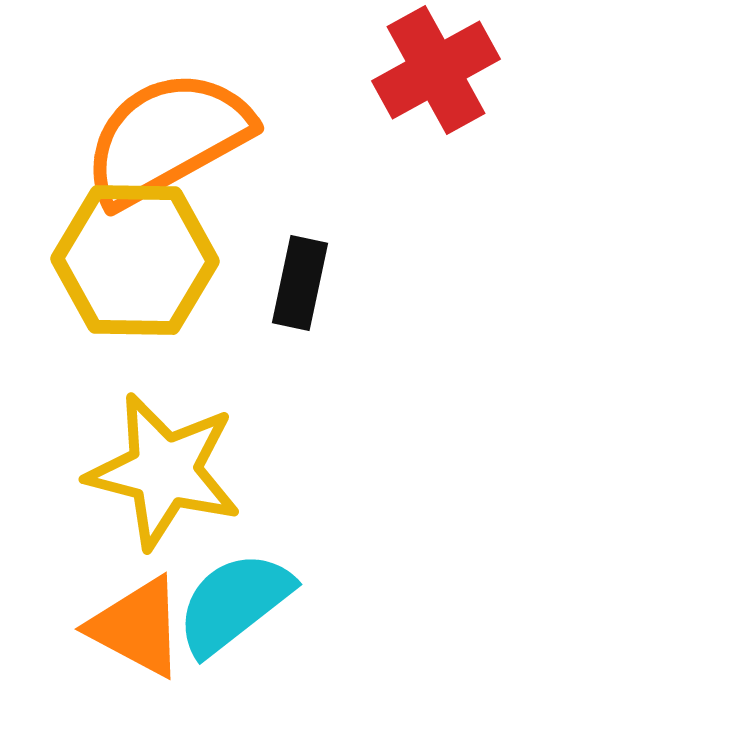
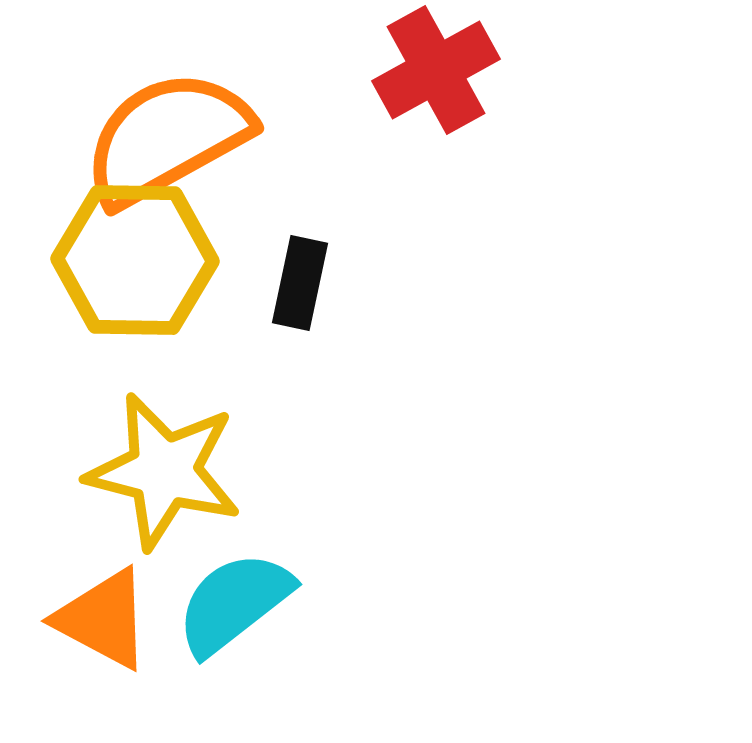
orange triangle: moved 34 px left, 8 px up
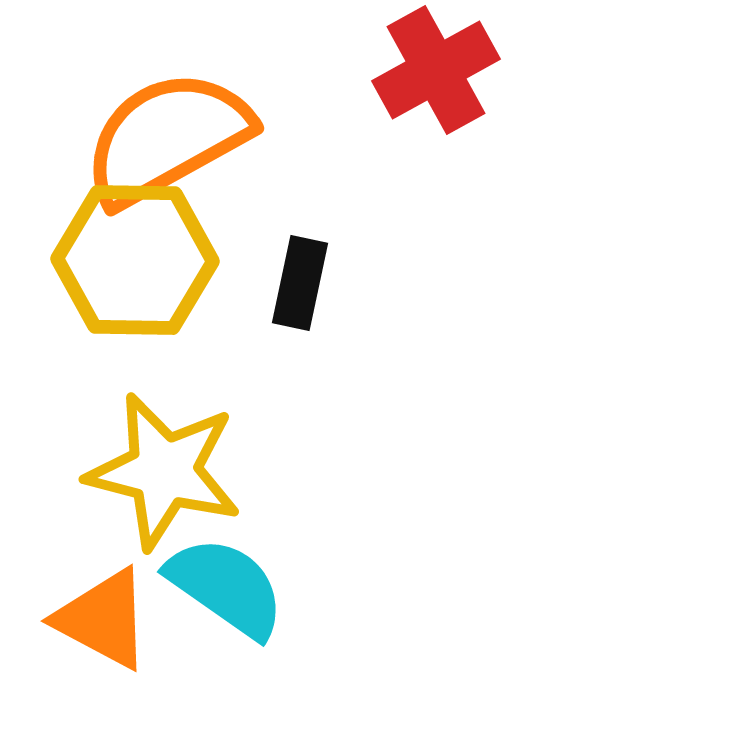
cyan semicircle: moved 8 px left, 16 px up; rotated 73 degrees clockwise
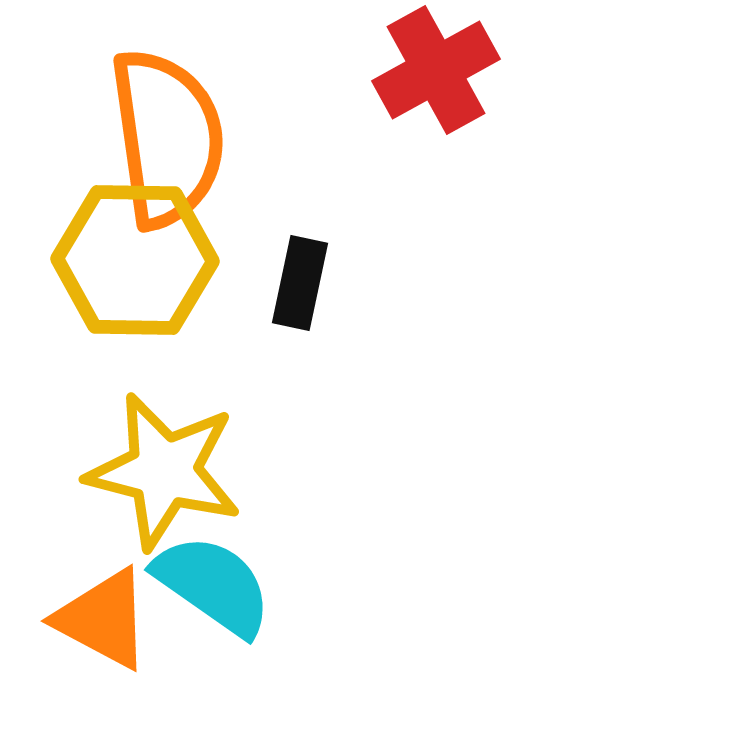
orange semicircle: rotated 111 degrees clockwise
cyan semicircle: moved 13 px left, 2 px up
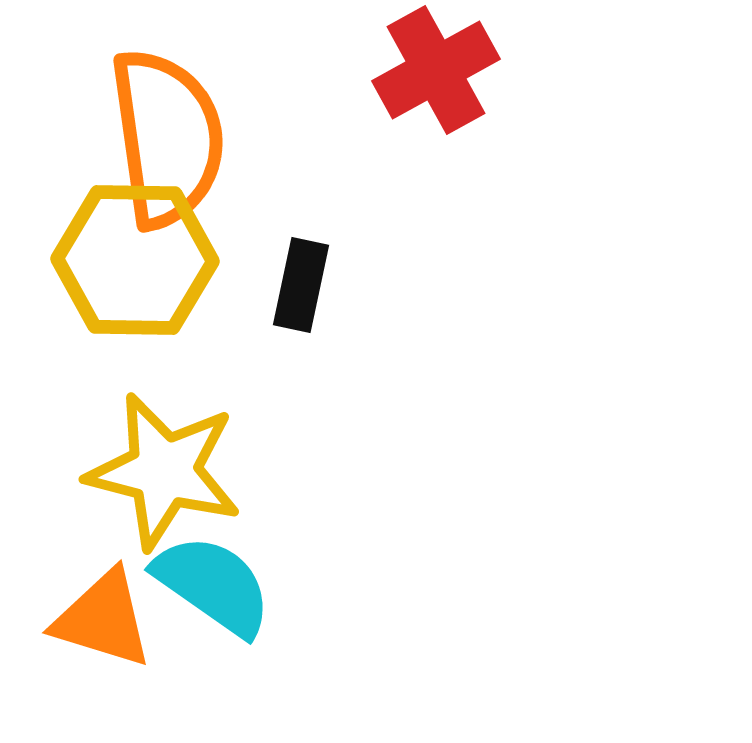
black rectangle: moved 1 px right, 2 px down
orange triangle: rotated 11 degrees counterclockwise
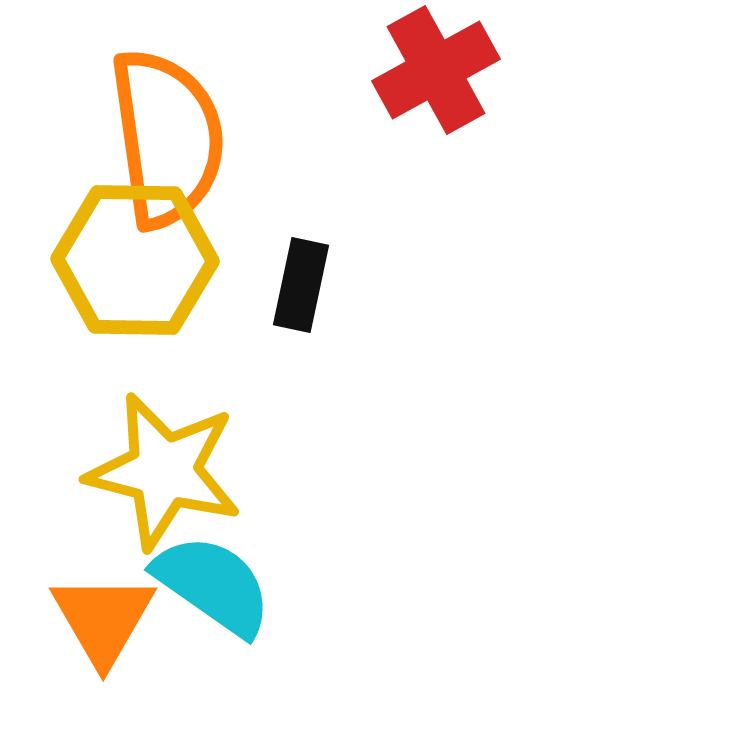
orange triangle: rotated 43 degrees clockwise
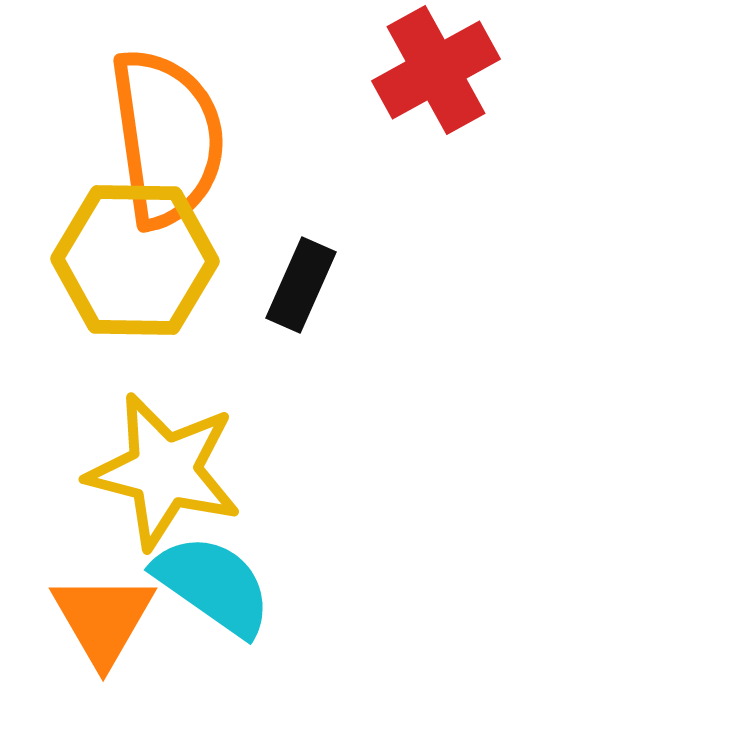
black rectangle: rotated 12 degrees clockwise
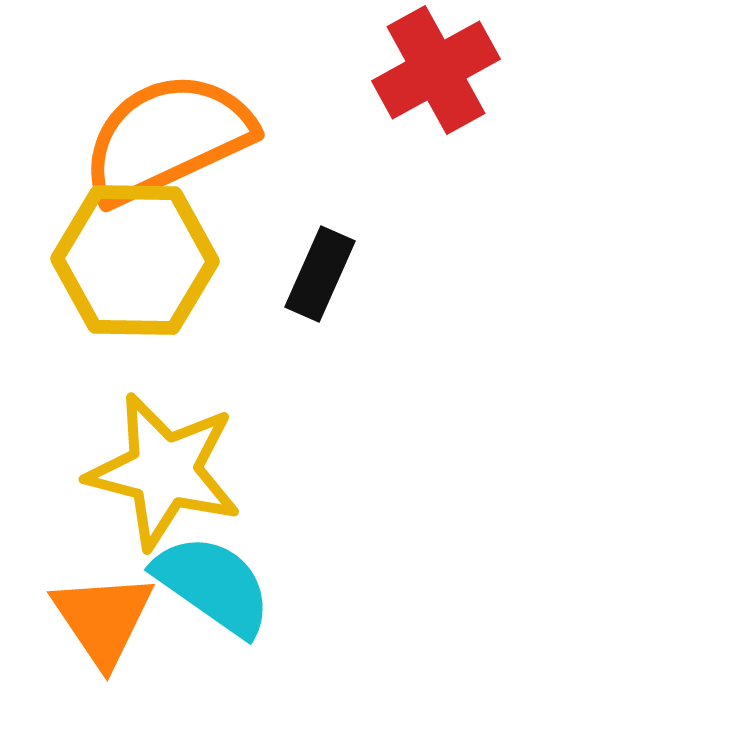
orange semicircle: rotated 107 degrees counterclockwise
black rectangle: moved 19 px right, 11 px up
orange triangle: rotated 4 degrees counterclockwise
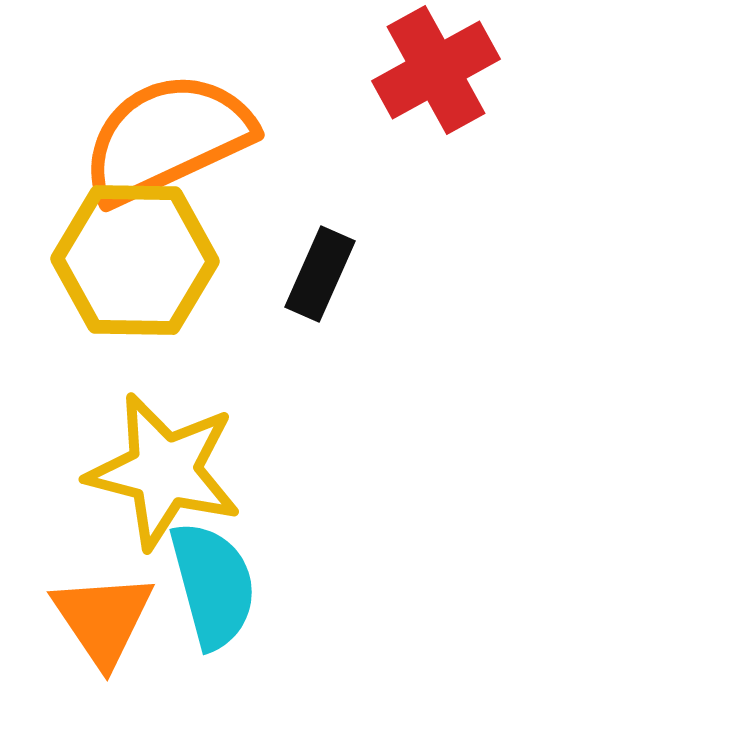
cyan semicircle: rotated 40 degrees clockwise
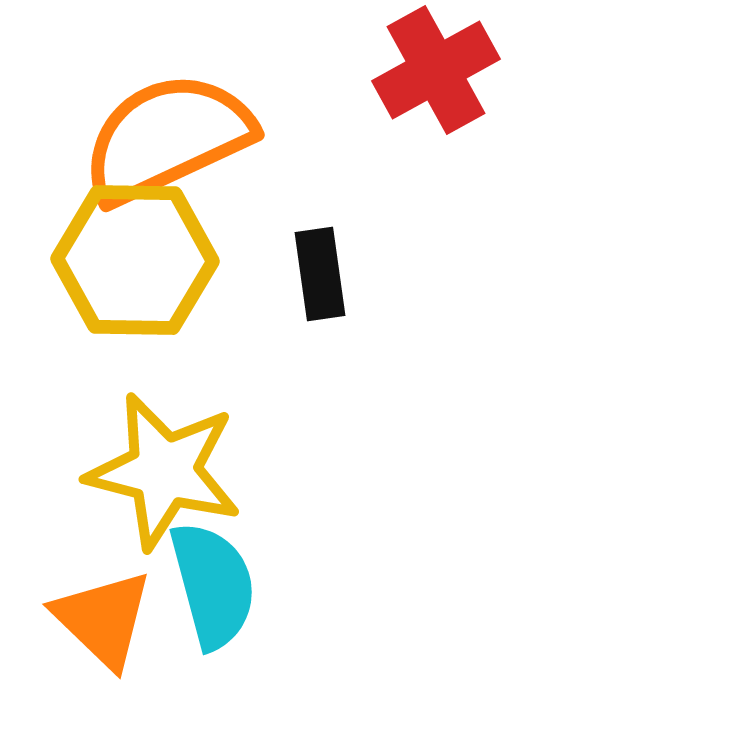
black rectangle: rotated 32 degrees counterclockwise
orange triangle: rotated 12 degrees counterclockwise
